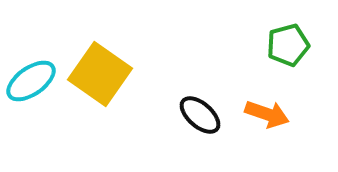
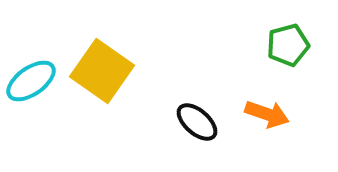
yellow square: moved 2 px right, 3 px up
black ellipse: moved 3 px left, 7 px down
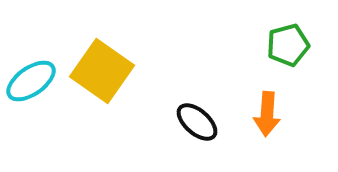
orange arrow: rotated 75 degrees clockwise
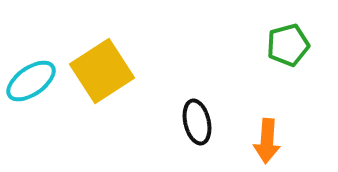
yellow square: rotated 22 degrees clockwise
orange arrow: moved 27 px down
black ellipse: rotated 36 degrees clockwise
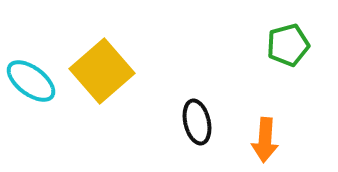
yellow square: rotated 8 degrees counterclockwise
cyan ellipse: rotated 72 degrees clockwise
orange arrow: moved 2 px left, 1 px up
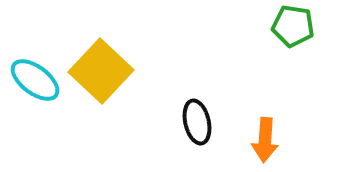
green pentagon: moved 5 px right, 19 px up; rotated 24 degrees clockwise
yellow square: moved 1 px left; rotated 6 degrees counterclockwise
cyan ellipse: moved 4 px right, 1 px up
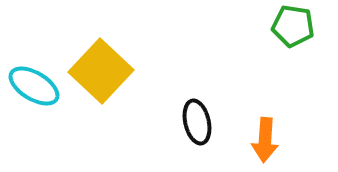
cyan ellipse: moved 1 px left, 6 px down; rotated 6 degrees counterclockwise
